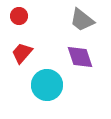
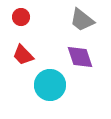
red circle: moved 2 px right, 1 px down
red trapezoid: moved 1 px right, 2 px down; rotated 85 degrees counterclockwise
cyan circle: moved 3 px right
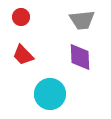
gray trapezoid: rotated 44 degrees counterclockwise
purple diamond: rotated 16 degrees clockwise
cyan circle: moved 9 px down
